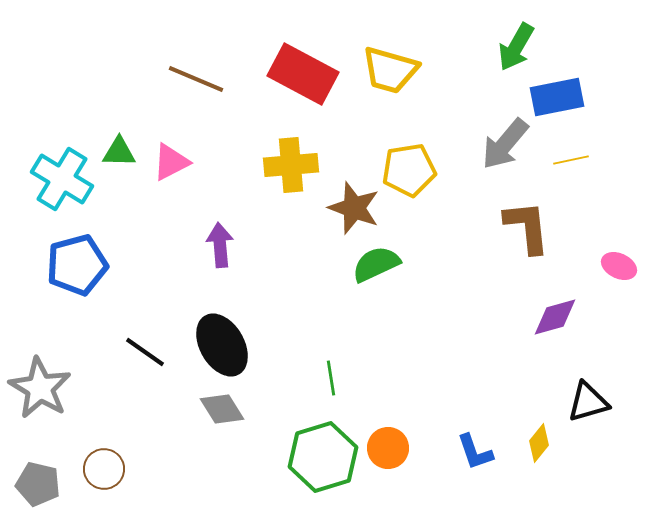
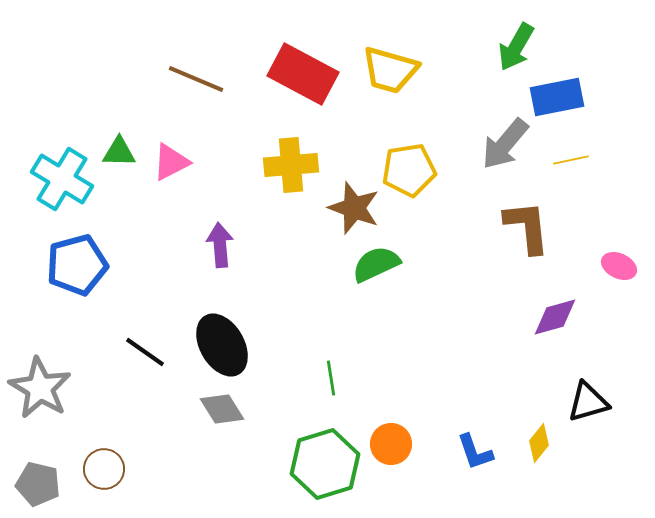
orange circle: moved 3 px right, 4 px up
green hexagon: moved 2 px right, 7 px down
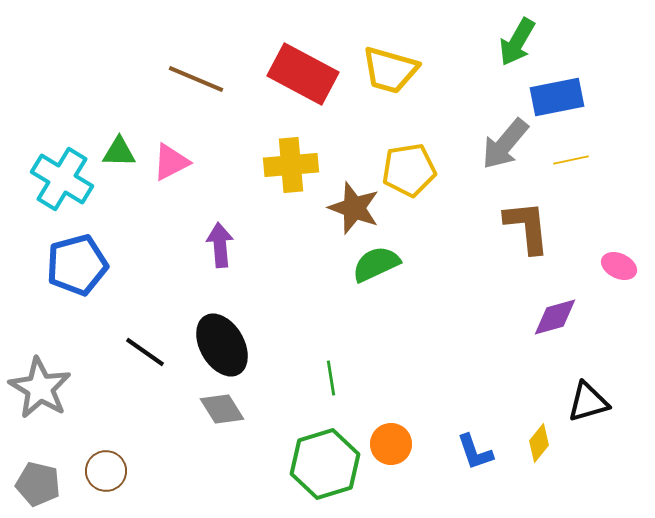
green arrow: moved 1 px right, 5 px up
brown circle: moved 2 px right, 2 px down
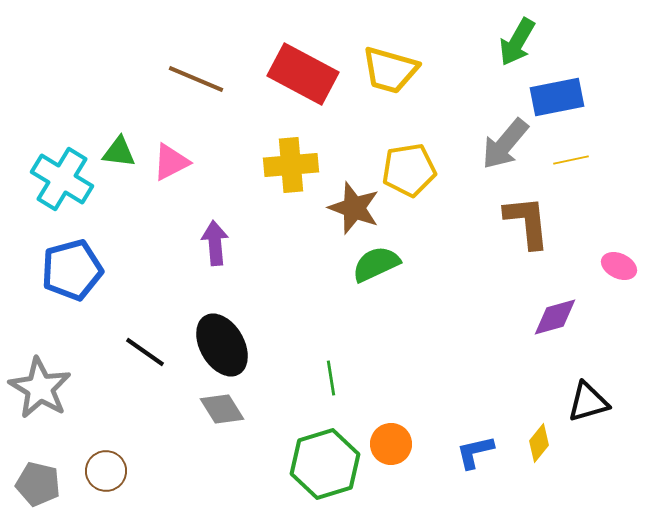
green triangle: rotated 6 degrees clockwise
brown L-shape: moved 5 px up
purple arrow: moved 5 px left, 2 px up
blue pentagon: moved 5 px left, 5 px down
blue L-shape: rotated 96 degrees clockwise
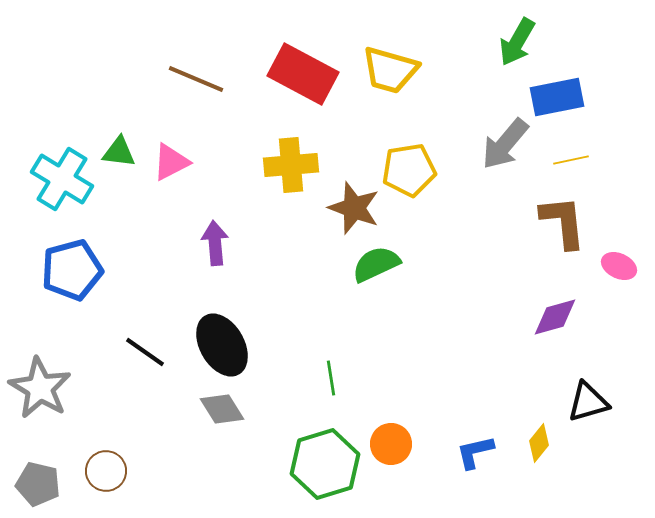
brown L-shape: moved 36 px right
